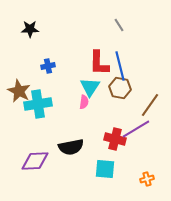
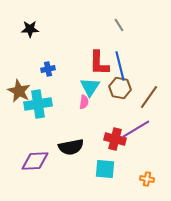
blue cross: moved 3 px down
brown line: moved 1 px left, 8 px up
orange cross: rotated 24 degrees clockwise
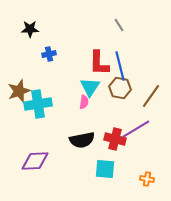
blue cross: moved 1 px right, 15 px up
brown star: rotated 25 degrees clockwise
brown line: moved 2 px right, 1 px up
black semicircle: moved 11 px right, 7 px up
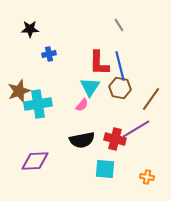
brown line: moved 3 px down
pink semicircle: moved 2 px left, 3 px down; rotated 32 degrees clockwise
orange cross: moved 2 px up
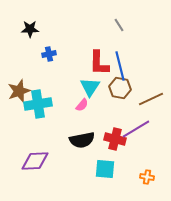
brown line: rotated 30 degrees clockwise
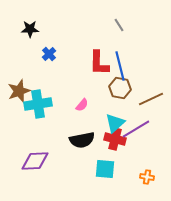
blue cross: rotated 32 degrees counterclockwise
cyan triangle: moved 25 px right, 36 px down; rotated 15 degrees clockwise
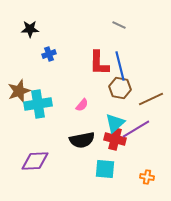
gray line: rotated 32 degrees counterclockwise
blue cross: rotated 24 degrees clockwise
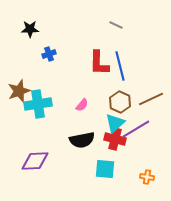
gray line: moved 3 px left
brown hexagon: moved 14 px down; rotated 15 degrees clockwise
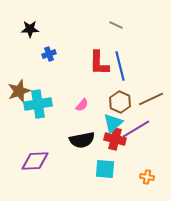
cyan triangle: moved 2 px left
